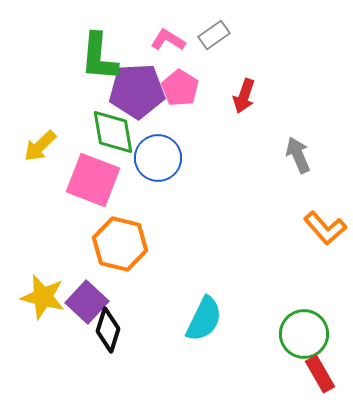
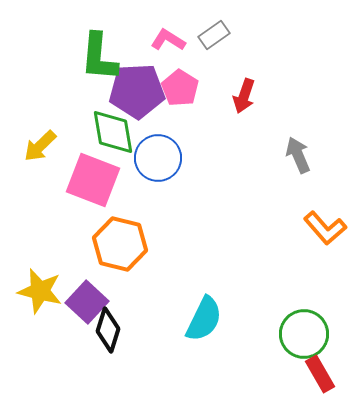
yellow star: moved 3 px left, 6 px up
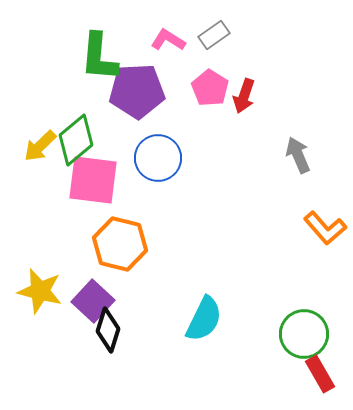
pink pentagon: moved 30 px right
green diamond: moved 37 px left, 8 px down; rotated 60 degrees clockwise
pink square: rotated 14 degrees counterclockwise
purple square: moved 6 px right, 1 px up
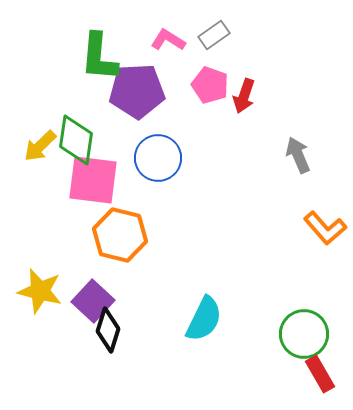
pink pentagon: moved 3 px up; rotated 12 degrees counterclockwise
green diamond: rotated 42 degrees counterclockwise
orange hexagon: moved 9 px up
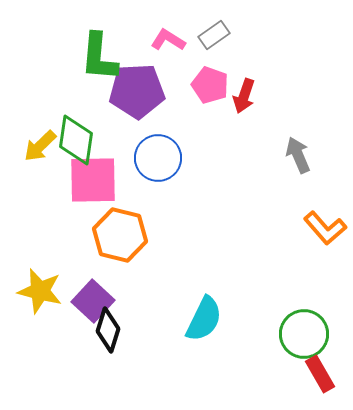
pink square: rotated 8 degrees counterclockwise
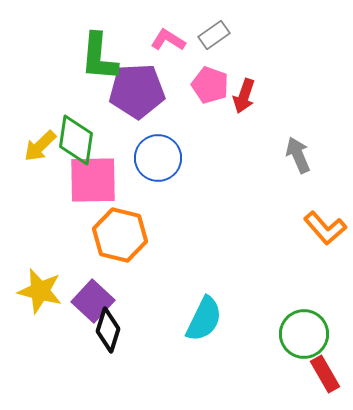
red rectangle: moved 5 px right
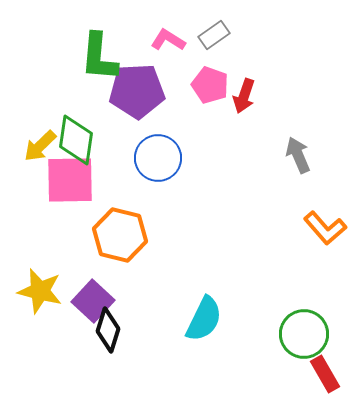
pink square: moved 23 px left
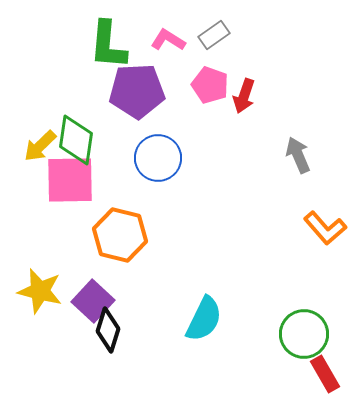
green L-shape: moved 9 px right, 12 px up
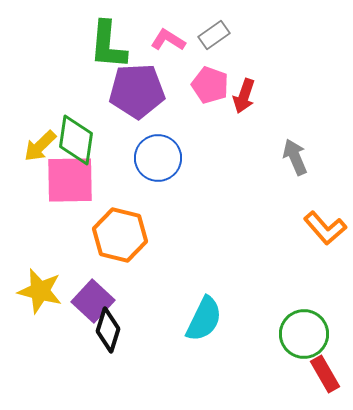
gray arrow: moved 3 px left, 2 px down
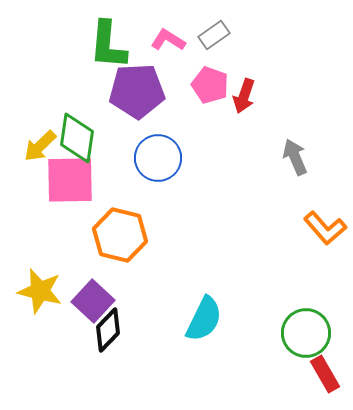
green diamond: moved 1 px right, 2 px up
black diamond: rotated 27 degrees clockwise
green circle: moved 2 px right, 1 px up
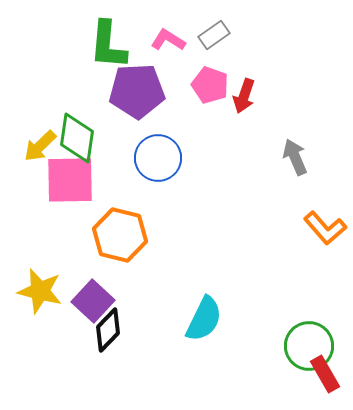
green circle: moved 3 px right, 13 px down
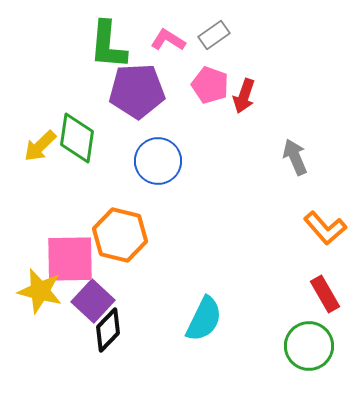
blue circle: moved 3 px down
pink square: moved 79 px down
red rectangle: moved 80 px up
